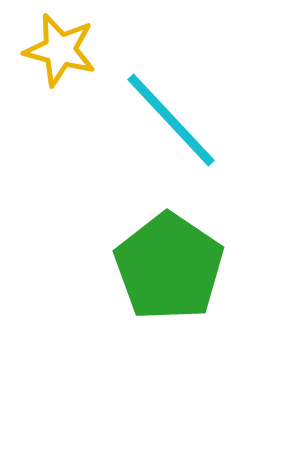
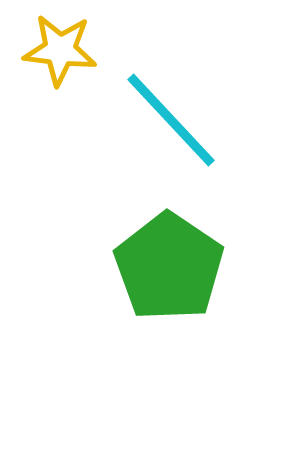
yellow star: rotated 8 degrees counterclockwise
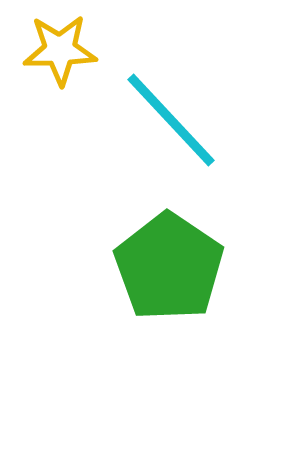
yellow star: rotated 8 degrees counterclockwise
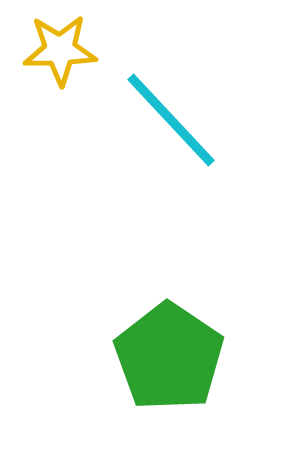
green pentagon: moved 90 px down
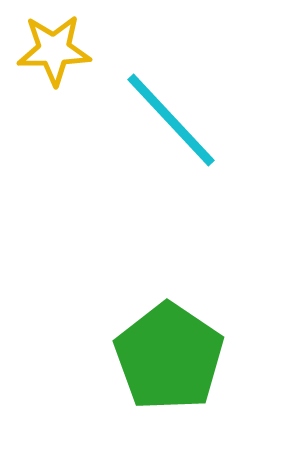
yellow star: moved 6 px left
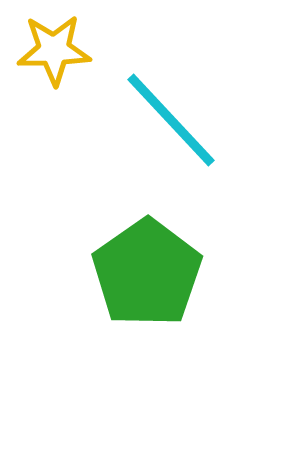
green pentagon: moved 22 px left, 84 px up; rotated 3 degrees clockwise
